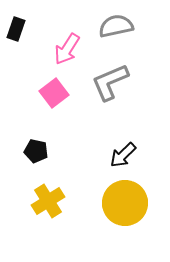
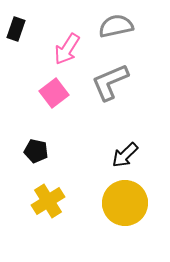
black arrow: moved 2 px right
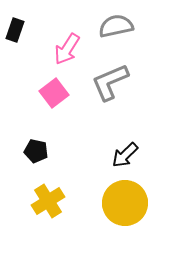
black rectangle: moved 1 px left, 1 px down
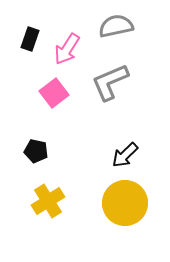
black rectangle: moved 15 px right, 9 px down
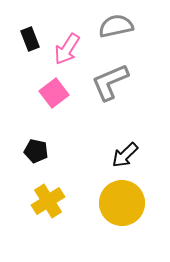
black rectangle: rotated 40 degrees counterclockwise
yellow circle: moved 3 px left
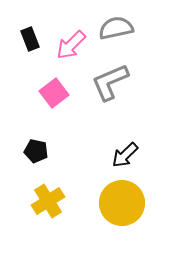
gray semicircle: moved 2 px down
pink arrow: moved 4 px right, 4 px up; rotated 12 degrees clockwise
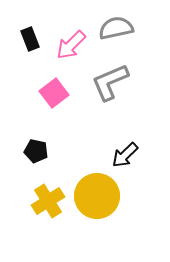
yellow circle: moved 25 px left, 7 px up
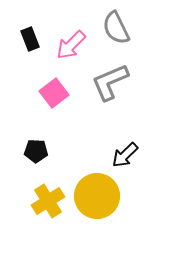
gray semicircle: rotated 104 degrees counterclockwise
black pentagon: rotated 10 degrees counterclockwise
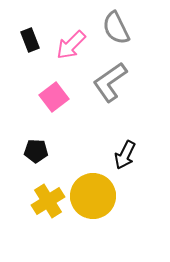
black rectangle: moved 1 px down
gray L-shape: rotated 12 degrees counterclockwise
pink square: moved 4 px down
black arrow: rotated 20 degrees counterclockwise
yellow circle: moved 4 px left
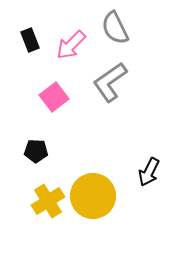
gray semicircle: moved 1 px left
black arrow: moved 24 px right, 17 px down
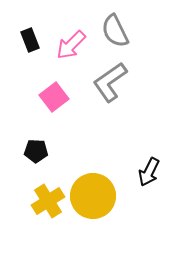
gray semicircle: moved 3 px down
